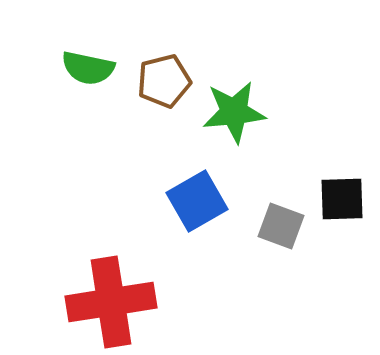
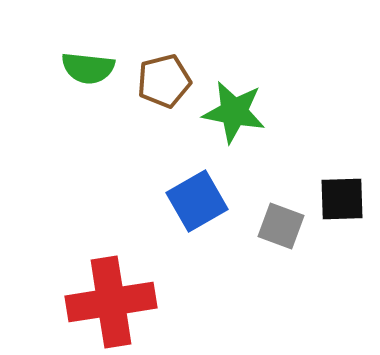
green semicircle: rotated 6 degrees counterclockwise
green star: rotated 16 degrees clockwise
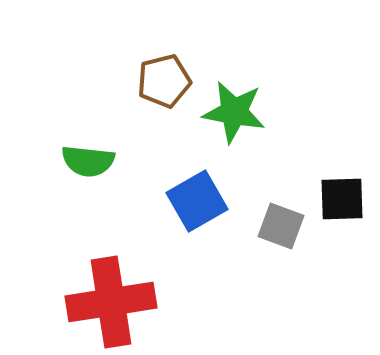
green semicircle: moved 93 px down
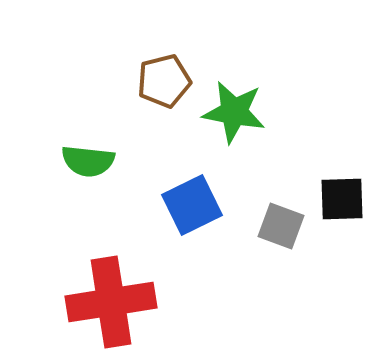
blue square: moved 5 px left, 4 px down; rotated 4 degrees clockwise
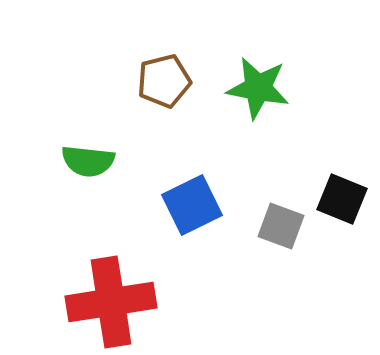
green star: moved 24 px right, 24 px up
black square: rotated 24 degrees clockwise
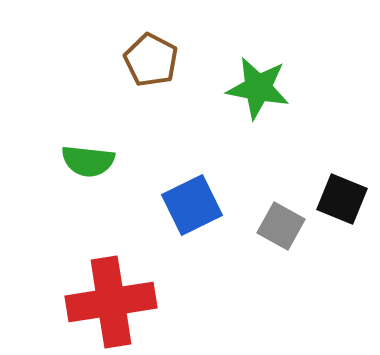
brown pentagon: moved 13 px left, 21 px up; rotated 30 degrees counterclockwise
gray square: rotated 9 degrees clockwise
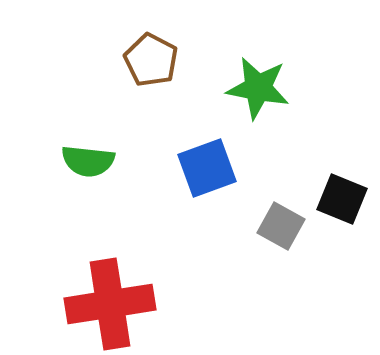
blue square: moved 15 px right, 37 px up; rotated 6 degrees clockwise
red cross: moved 1 px left, 2 px down
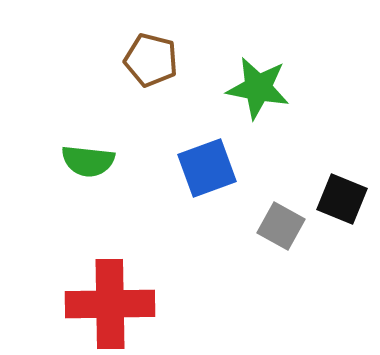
brown pentagon: rotated 14 degrees counterclockwise
red cross: rotated 8 degrees clockwise
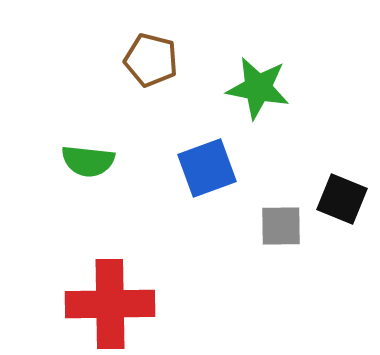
gray square: rotated 30 degrees counterclockwise
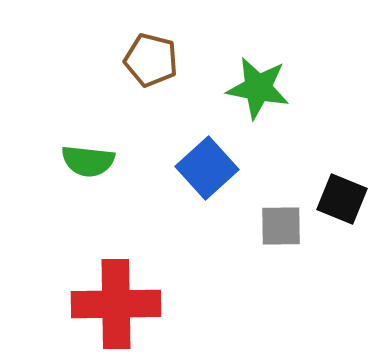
blue square: rotated 22 degrees counterclockwise
red cross: moved 6 px right
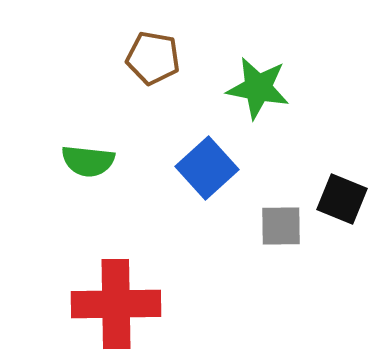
brown pentagon: moved 2 px right, 2 px up; rotated 4 degrees counterclockwise
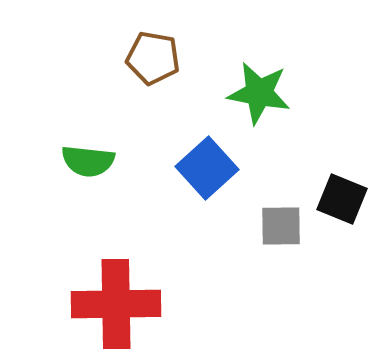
green star: moved 1 px right, 5 px down
